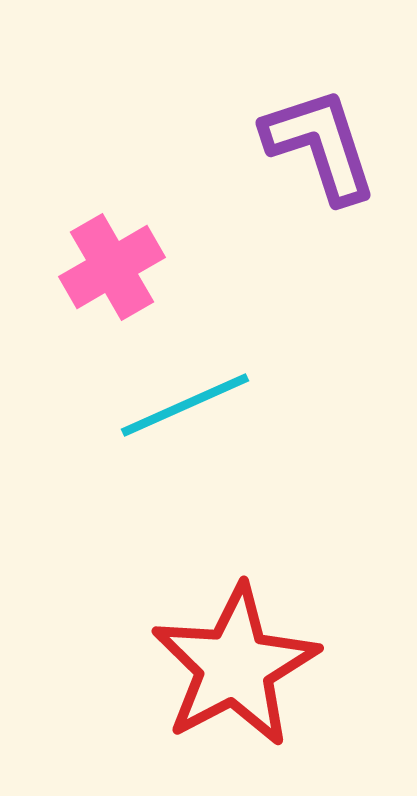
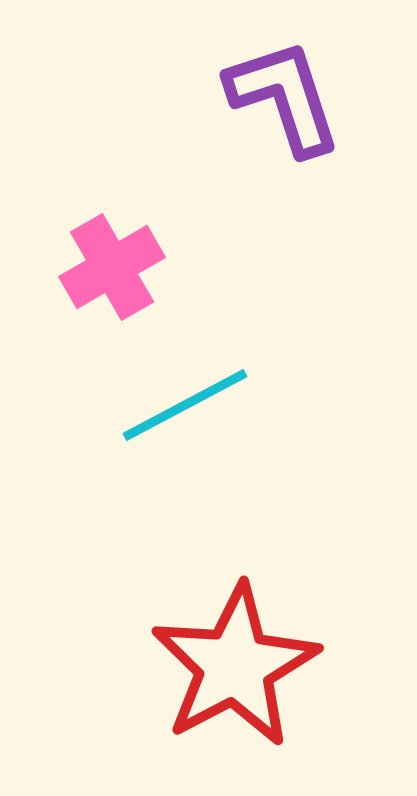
purple L-shape: moved 36 px left, 48 px up
cyan line: rotated 4 degrees counterclockwise
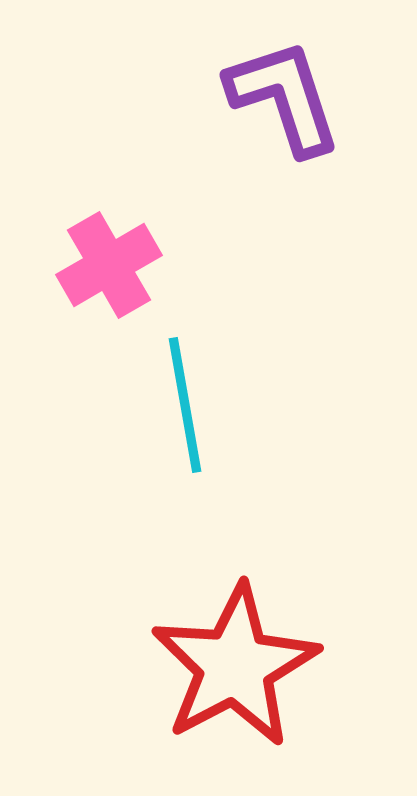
pink cross: moved 3 px left, 2 px up
cyan line: rotated 72 degrees counterclockwise
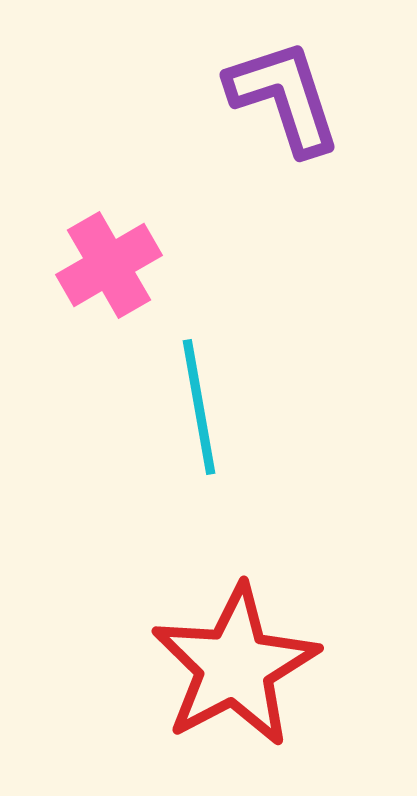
cyan line: moved 14 px right, 2 px down
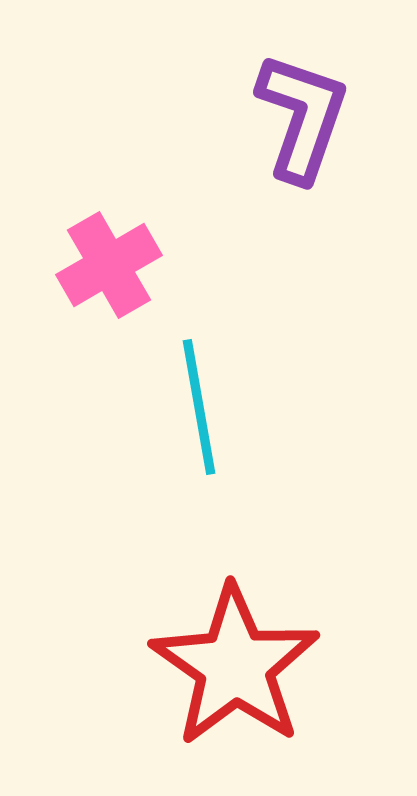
purple L-shape: moved 18 px right, 20 px down; rotated 37 degrees clockwise
red star: rotated 9 degrees counterclockwise
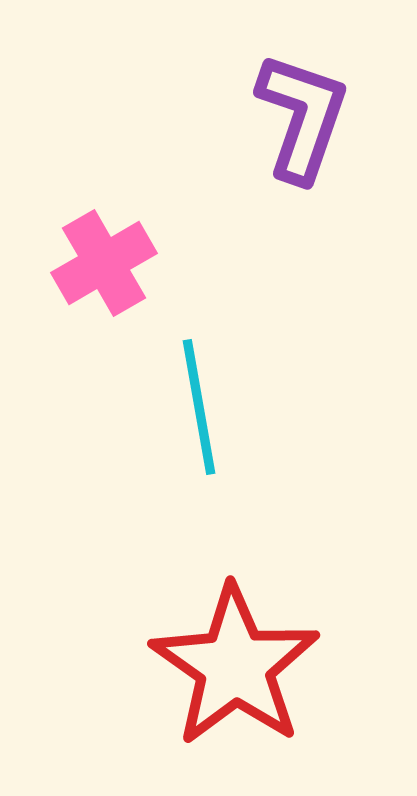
pink cross: moved 5 px left, 2 px up
